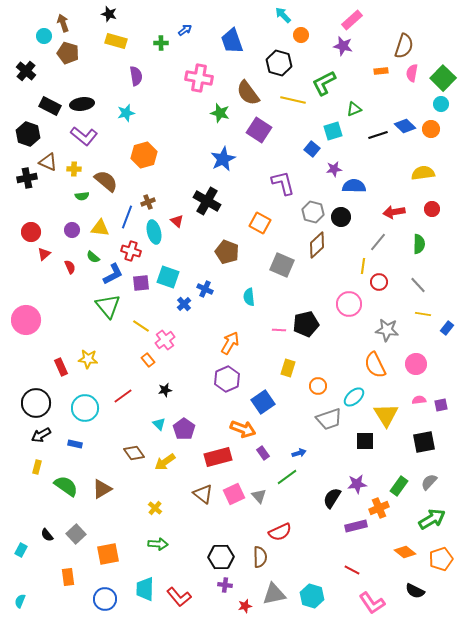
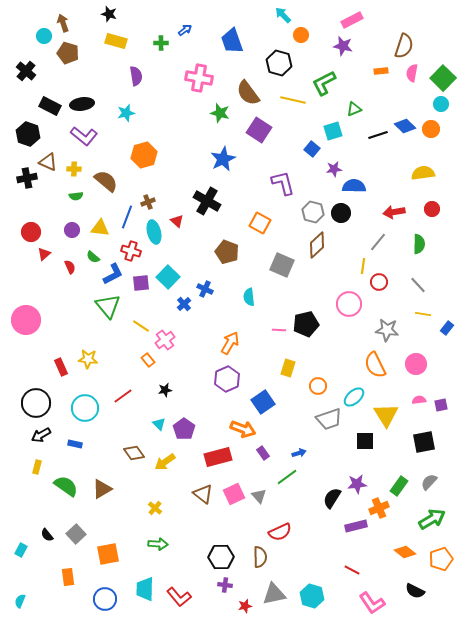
pink rectangle at (352, 20): rotated 15 degrees clockwise
green semicircle at (82, 196): moved 6 px left
black circle at (341, 217): moved 4 px up
cyan square at (168, 277): rotated 25 degrees clockwise
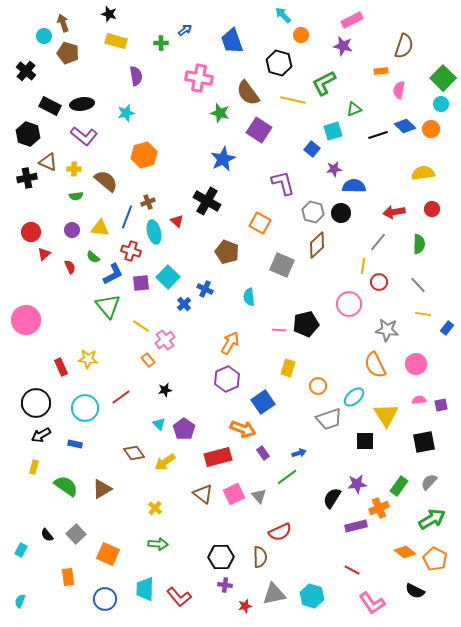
pink semicircle at (412, 73): moved 13 px left, 17 px down
red line at (123, 396): moved 2 px left, 1 px down
yellow rectangle at (37, 467): moved 3 px left
orange square at (108, 554): rotated 35 degrees clockwise
orange pentagon at (441, 559): moved 6 px left; rotated 25 degrees counterclockwise
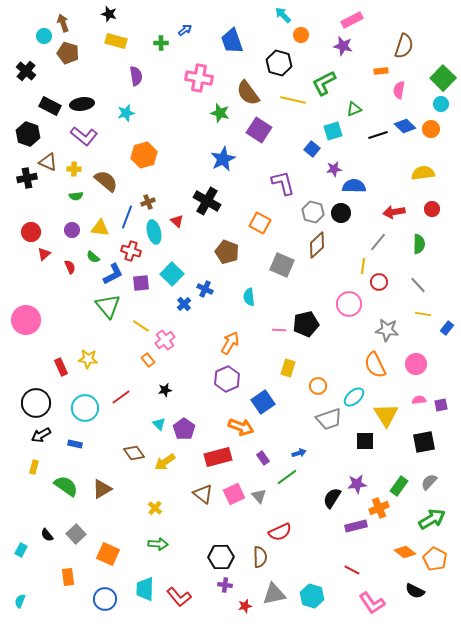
cyan square at (168, 277): moved 4 px right, 3 px up
orange arrow at (243, 429): moved 2 px left, 2 px up
purple rectangle at (263, 453): moved 5 px down
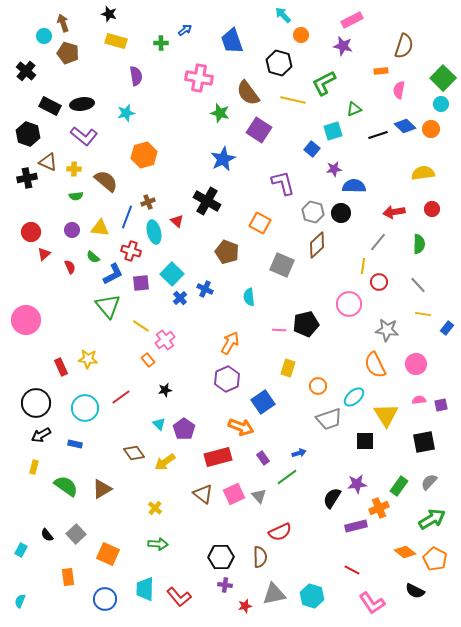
blue cross at (184, 304): moved 4 px left, 6 px up
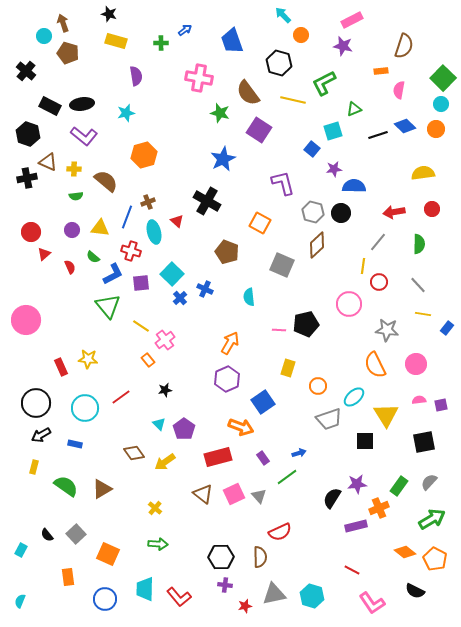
orange circle at (431, 129): moved 5 px right
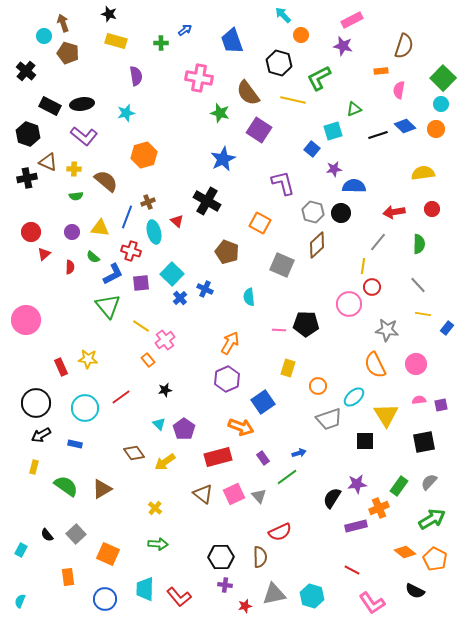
green L-shape at (324, 83): moved 5 px left, 5 px up
purple circle at (72, 230): moved 2 px down
red semicircle at (70, 267): rotated 24 degrees clockwise
red circle at (379, 282): moved 7 px left, 5 px down
black pentagon at (306, 324): rotated 15 degrees clockwise
